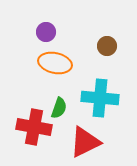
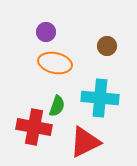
green semicircle: moved 2 px left, 2 px up
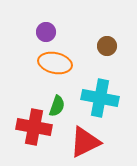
cyan cross: rotated 6 degrees clockwise
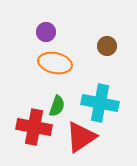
cyan cross: moved 5 px down
red triangle: moved 4 px left, 5 px up; rotated 8 degrees counterclockwise
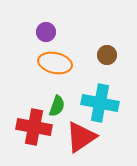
brown circle: moved 9 px down
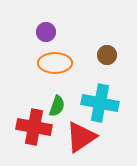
orange ellipse: rotated 12 degrees counterclockwise
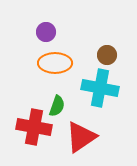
cyan cross: moved 15 px up
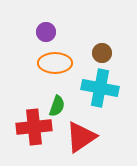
brown circle: moved 5 px left, 2 px up
red cross: rotated 16 degrees counterclockwise
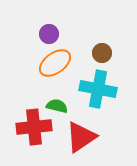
purple circle: moved 3 px right, 2 px down
orange ellipse: rotated 36 degrees counterclockwise
cyan cross: moved 2 px left, 1 px down
green semicircle: rotated 95 degrees counterclockwise
